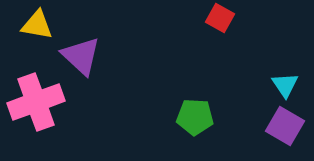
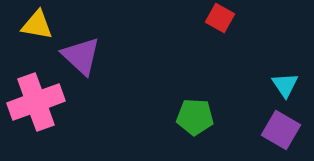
purple square: moved 4 px left, 4 px down
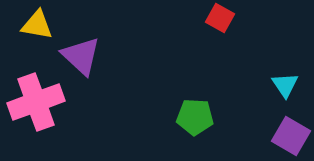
purple square: moved 10 px right, 6 px down
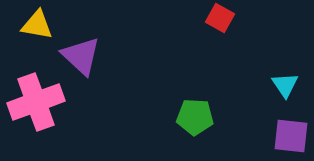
purple square: rotated 24 degrees counterclockwise
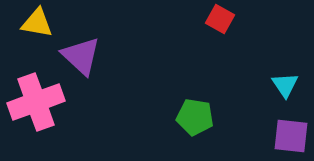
red square: moved 1 px down
yellow triangle: moved 2 px up
green pentagon: rotated 6 degrees clockwise
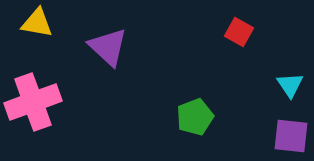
red square: moved 19 px right, 13 px down
purple triangle: moved 27 px right, 9 px up
cyan triangle: moved 5 px right
pink cross: moved 3 px left
green pentagon: rotated 30 degrees counterclockwise
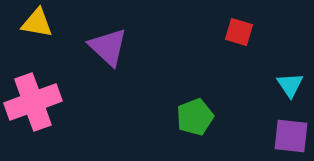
red square: rotated 12 degrees counterclockwise
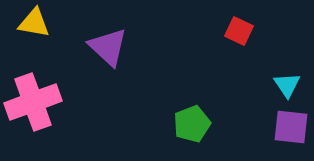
yellow triangle: moved 3 px left
red square: moved 1 px up; rotated 8 degrees clockwise
cyan triangle: moved 3 px left
green pentagon: moved 3 px left, 7 px down
purple square: moved 9 px up
